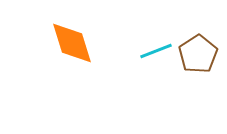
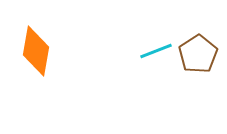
orange diamond: moved 36 px left, 8 px down; rotated 27 degrees clockwise
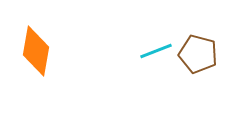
brown pentagon: rotated 24 degrees counterclockwise
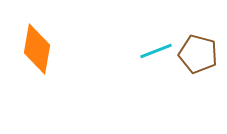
orange diamond: moved 1 px right, 2 px up
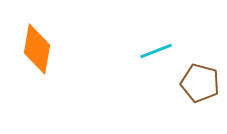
brown pentagon: moved 2 px right, 29 px down
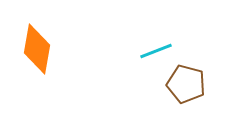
brown pentagon: moved 14 px left, 1 px down
